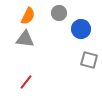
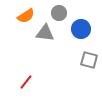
orange semicircle: moved 2 px left; rotated 30 degrees clockwise
gray triangle: moved 20 px right, 6 px up
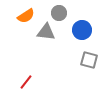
blue circle: moved 1 px right, 1 px down
gray triangle: moved 1 px right, 1 px up
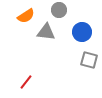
gray circle: moved 3 px up
blue circle: moved 2 px down
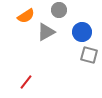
gray triangle: rotated 36 degrees counterclockwise
gray square: moved 5 px up
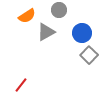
orange semicircle: moved 1 px right
blue circle: moved 1 px down
gray square: rotated 30 degrees clockwise
red line: moved 5 px left, 3 px down
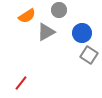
gray square: rotated 12 degrees counterclockwise
red line: moved 2 px up
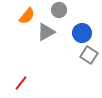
orange semicircle: rotated 18 degrees counterclockwise
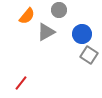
blue circle: moved 1 px down
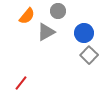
gray circle: moved 1 px left, 1 px down
blue circle: moved 2 px right, 1 px up
gray square: rotated 12 degrees clockwise
